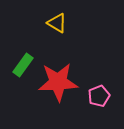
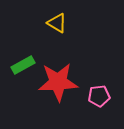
green rectangle: rotated 25 degrees clockwise
pink pentagon: rotated 15 degrees clockwise
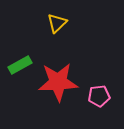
yellow triangle: rotated 45 degrees clockwise
green rectangle: moved 3 px left
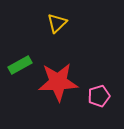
pink pentagon: rotated 10 degrees counterclockwise
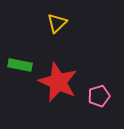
green rectangle: rotated 40 degrees clockwise
red star: rotated 27 degrees clockwise
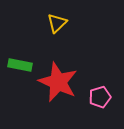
pink pentagon: moved 1 px right, 1 px down
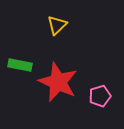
yellow triangle: moved 2 px down
pink pentagon: moved 1 px up
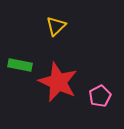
yellow triangle: moved 1 px left, 1 px down
pink pentagon: rotated 10 degrees counterclockwise
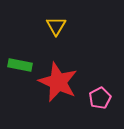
yellow triangle: rotated 15 degrees counterclockwise
pink pentagon: moved 2 px down
